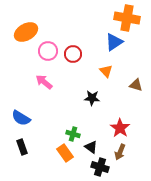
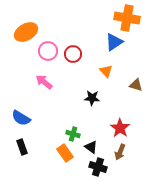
black cross: moved 2 px left
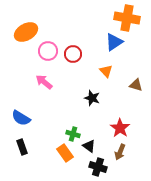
black star: rotated 14 degrees clockwise
black triangle: moved 2 px left, 1 px up
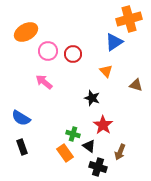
orange cross: moved 2 px right, 1 px down; rotated 25 degrees counterclockwise
red star: moved 17 px left, 3 px up
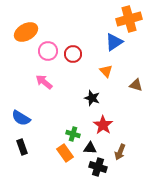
black triangle: moved 1 px right, 2 px down; rotated 32 degrees counterclockwise
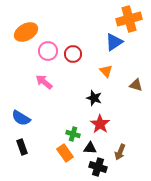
black star: moved 2 px right
red star: moved 3 px left, 1 px up
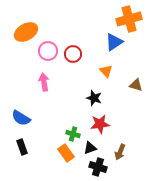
pink arrow: rotated 42 degrees clockwise
red star: rotated 30 degrees clockwise
black triangle: rotated 24 degrees counterclockwise
orange rectangle: moved 1 px right
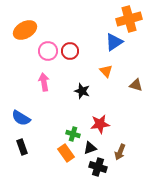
orange ellipse: moved 1 px left, 2 px up
red circle: moved 3 px left, 3 px up
black star: moved 12 px left, 7 px up
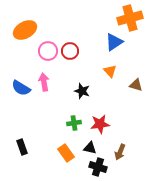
orange cross: moved 1 px right, 1 px up
orange triangle: moved 4 px right
blue semicircle: moved 30 px up
green cross: moved 1 px right, 11 px up; rotated 24 degrees counterclockwise
black triangle: rotated 32 degrees clockwise
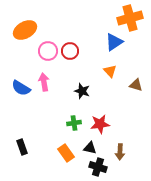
brown arrow: rotated 21 degrees counterclockwise
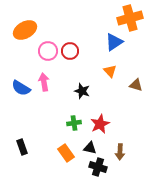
red star: rotated 18 degrees counterclockwise
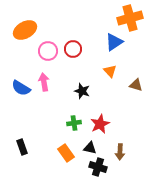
red circle: moved 3 px right, 2 px up
